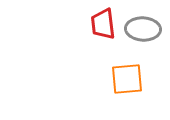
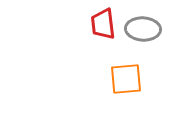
orange square: moved 1 px left
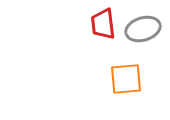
gray ellipse: rotated 20 degrees counterclockwise
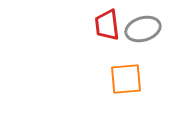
red trapezoid: moved 4 px right, 1 px down
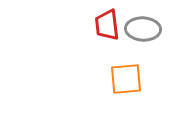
gray ellipse: rotated 20 degrees clockwise
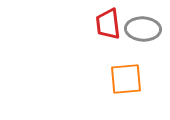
red trapezoid: moved 1 px right, 1 px up
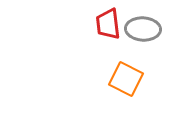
orange square: rotated 32 degrees clockwise
